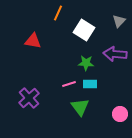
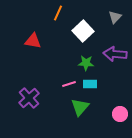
gray triangle: moved 4 px left, 4 px up
white square: moved 1 px left, 1 px down; rotated 15 degrees clockwise
green triangle: rotated 18 degrees clockwise
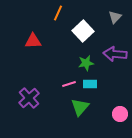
red triangle: rotated 12 degrees counterclockwise
green star: rotated 14 degrees counterclockwise
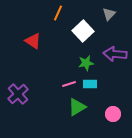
gray triangle: moved 6 px left, 3 px up
red triangle: rotated 36 degrees clockwise
purple cross: moved 11 px left, 4 px up
green triangle: moved 3 px left; rotated 18 degrees clockwise
pink circle: moved 7 px left
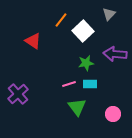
orange line: moved 3 px right, 7 px down; rotated 14 degrees clockwise
green triangle: rotated 36 degrees counterclockwise
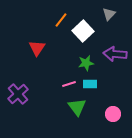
red triangle: moved 4 px right, 7 px down; rotated 30 degrees clockwise
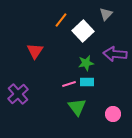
gray triangle: moved 3 px left
red triangle: moved 2 px left, 3 px down
cyan rectangle: moved 3 px left, 2 px up
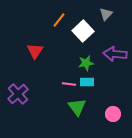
orange line: moved 2 px left
pink line: rotated 24 degrees clockwise
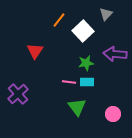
pink line: moved 2 px up
